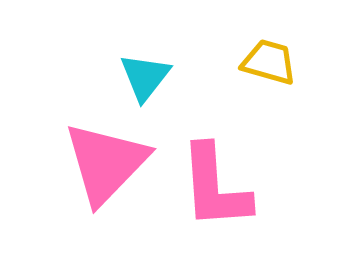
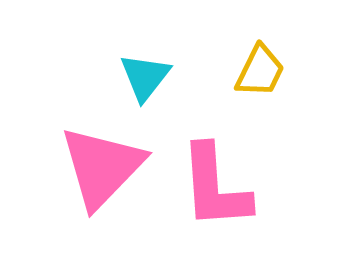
yellow trapezoid: moved 9 px left, 9 px down; rotated 100 degrees clockwise
pink triangle: moved 4 px left, 4 px down
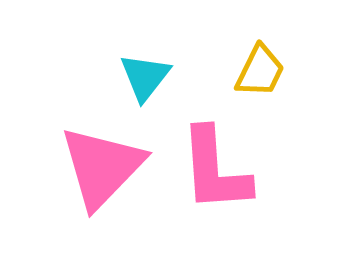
pink L-shape: moved 17 px up
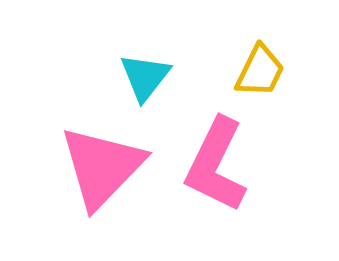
pink L-shape: moved 1 px right, 5 px up; rotated 30 degrees clockwise
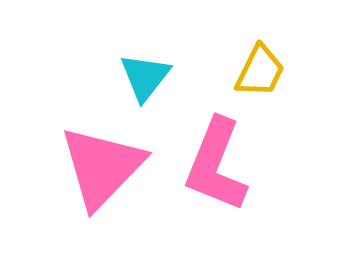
pink L-shape: rotated 4 degrees counterclockwise
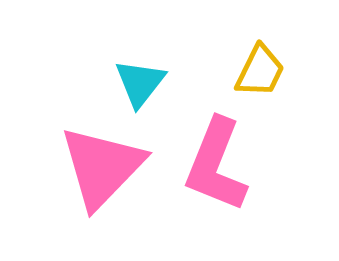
cyan triangle: moved 5 px left, 6 px down
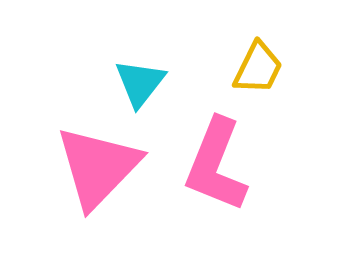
yellow trapezoid: moved 2 px left, 3 px up
pink triangle: moved 4 px left
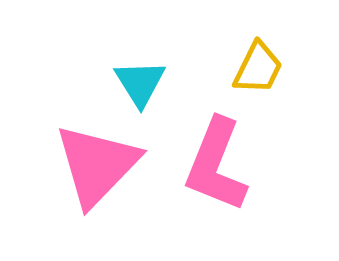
cyan triangle: rotated 10 degrees counterclockwise
pink triangle: moved 1 px left, 2 px up
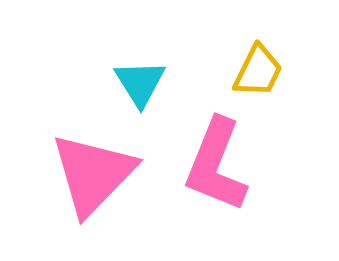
yellow trapezoid: moved 3 px down
pink triangle: moved 4 px left, 9 px down
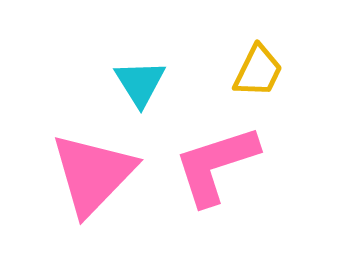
pink L-shape: rotated 50 degrees clockwise
